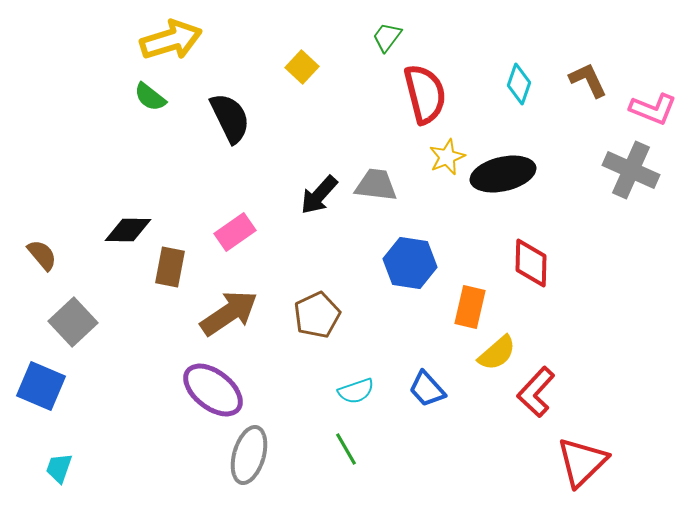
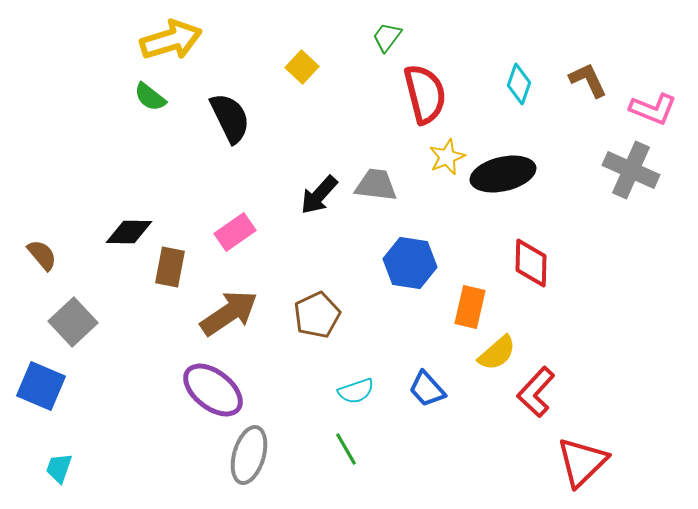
black diamond: moved 1 px right, 2 px down
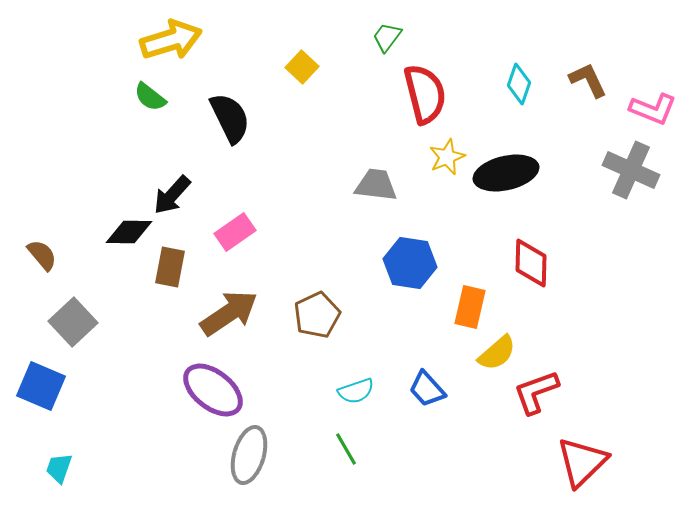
black ellipse: moved 3 px right, 1 px up
black arrow: moved 147 px left
red L-shape: rotated 27 degrees clockwise
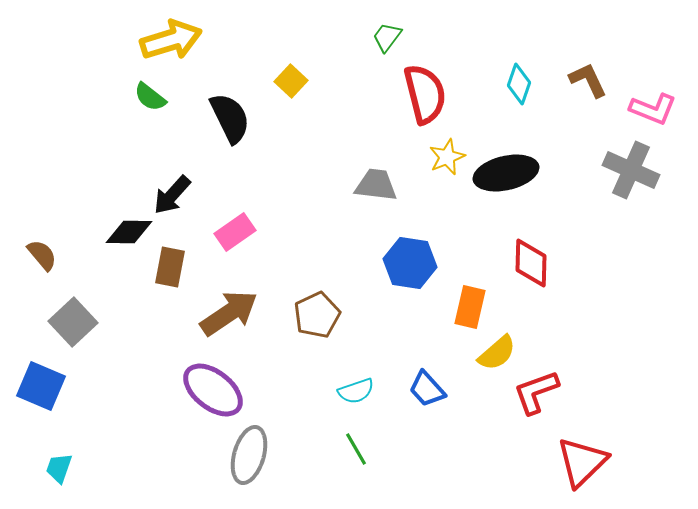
yellow square: moved 11 px left, 14 px down
green line: moved 10 px right
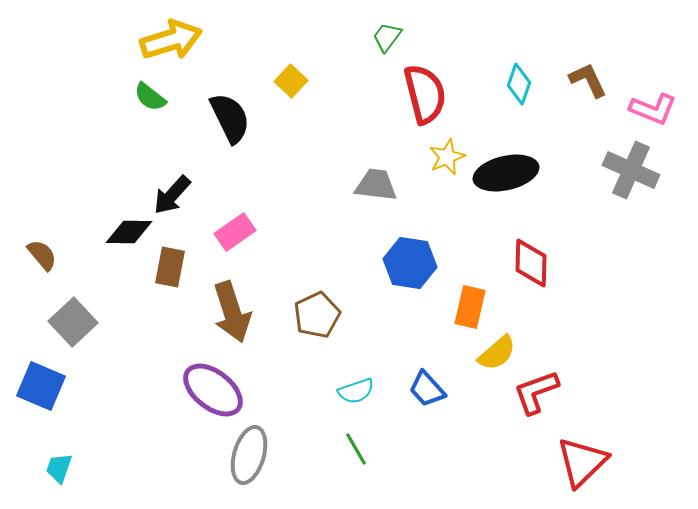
brown arrow: moved 3 px right, 1 px up; rotated 106 degrees clockwise
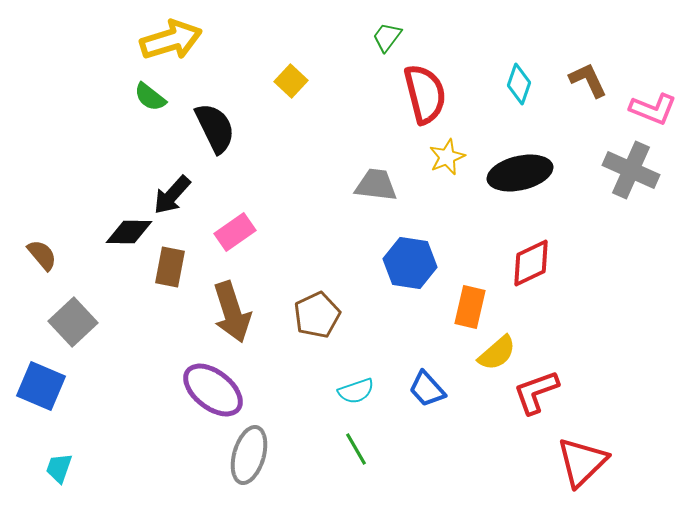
black semicircle: moved 15 px left, 10 px down
black ellipse: moved 14 px right
red diamond: rotated 63 degrees clockwise
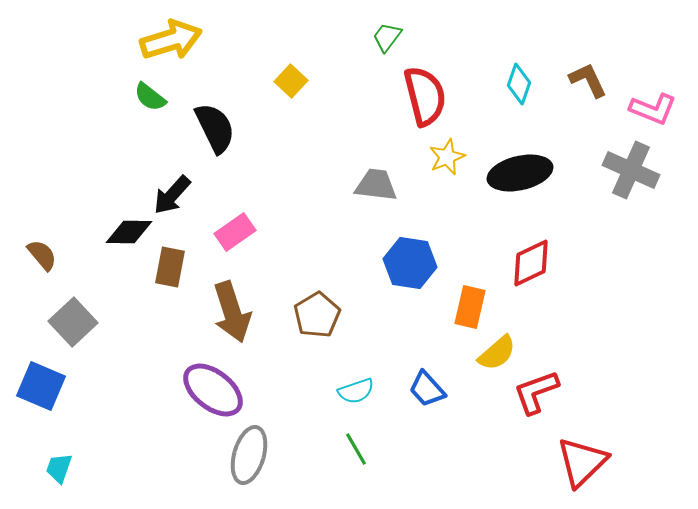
red semicircle: moved 2 px down
brown pentagon: rotated 6 degrees counterclockwise
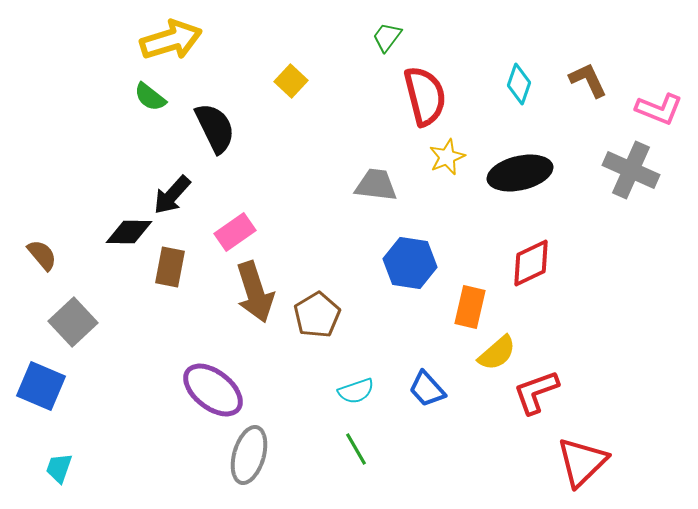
pink L-shape: moved 6 px right
brown arrow: moved 23 px right, 20 px up
